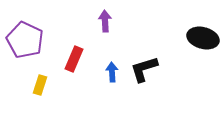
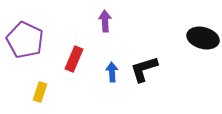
yellow rectangle: moved 7 px down
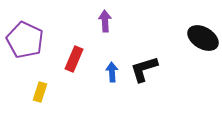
black ellipse: rotated 16 degrees clockwise
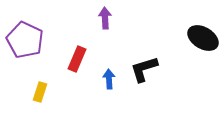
purple arrow: moved 3 px up
red rectangle: moved 3 px right
blue arrow: moved 3 px left, 7 px down
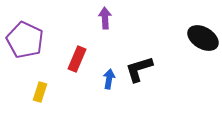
black L-shape: moved 5 px left
blue arrow: rotated 12 degrees clockwise
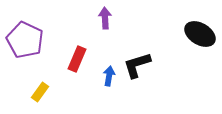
black ellipse: moved 3 px left, 4 px up
black L-shape: moved 2 px left, 4 px up
blue arrow: moved 3 px up
yellow rectangle: rotated 18 degrees clockwise
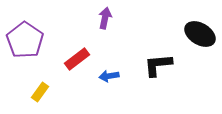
purple arrow: rotated 15 degrees clockwise
purple pentagon: rotated 9 degrees clockwise
red rectangle: rotated 30 degrees clockwise
black L-shape: moved 21 px right; rotated 12 degrees clockwise
blue arrow: rotated 108 degrees counterclockwise
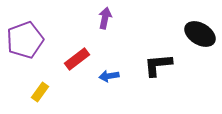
purple pentagon: rotated 18 degrees clockwise
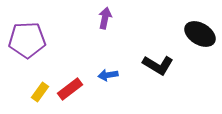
purple pentagon: moved 2 px right; rotated 18 degrees clockwise
red rectangle: moved 7 px left, 30 px down
black L-shape: rotated 144 degrees counterclockwise
blue arrow: moved 1 px left, 1 px up
